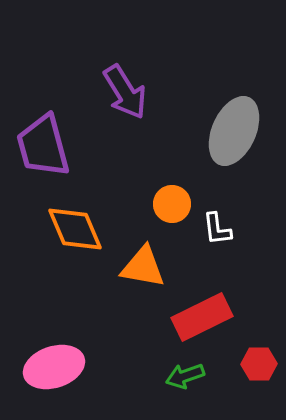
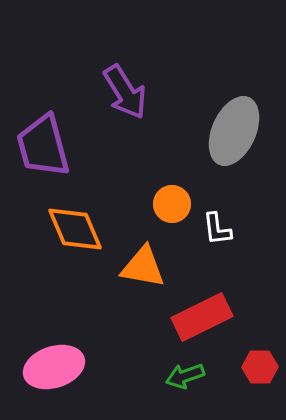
red hexagon: moved 1 px right, 3 px down
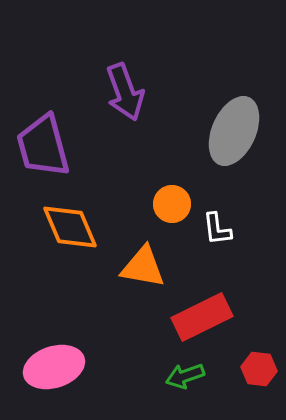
purple arrow: rotated 12 degrees clockwise
orange diamond: moved 5 px left, 2 px up
red hexagon: moved 1 px left, 2 px down; rotated 8 degrees clockwise
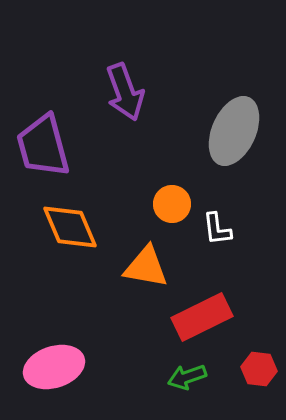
orange triangle: moved 3 px right
green arrow: moved 2 px right, 1 px down
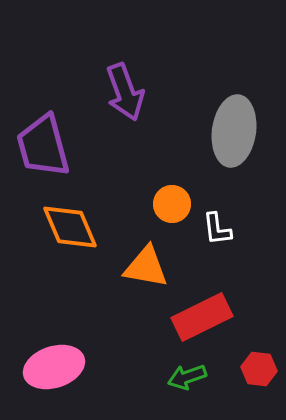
gray ellipse: rotated 16 degrees counterclockwise
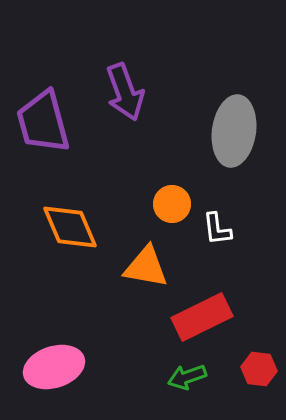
purple trapezoid: moved 24 px up
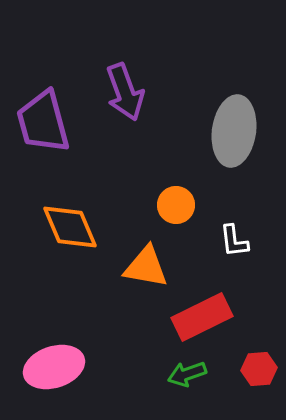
orange circle: moved 4 px right, 1 px down
white L-shape: moved 17 px right, 12 px down
red hexagon: rotated 12 degrees counterclockwise
green arrow: moved 3 px up
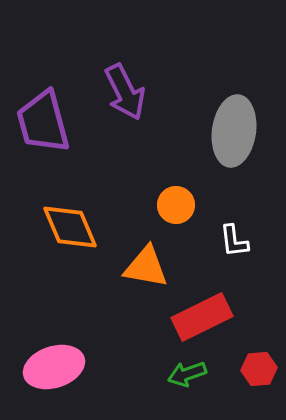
purple arrow: rotated 6 degrees counterclockwise
